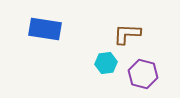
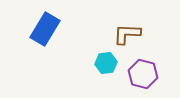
blue rectangle: rotated 68 degrees counterclockwise
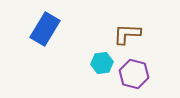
cyan hexagon: moved 4 px left
purple hexagon: moved 9 px left
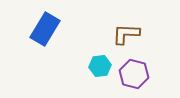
brown L-shape: moved 1 px left
cyan hexagon: moved 2 px left, 3 px down
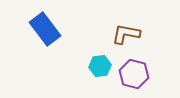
blue rectangle: rotated 68 degrees counterclockwise
brown L-shape: rotated 8 degrees clockwise
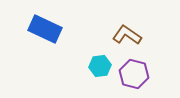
blue rectangle: rotated 28 degrees counterclockwise
brown L-shape: moved 1 px right, 1 px down; rotated 24 degrees clockwise
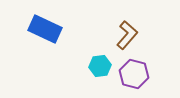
brown L-shape: rotated 96 degrees clockwise
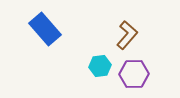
blue rectangle: rotated 24 degrees clockwise
purple hexagon: rotated 16 degrees counterclockwise
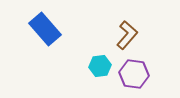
purple hexagon: rotated 8 degrees clockwise
